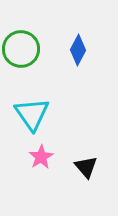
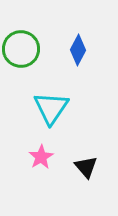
cyan triangle: moved 19 px right, 6 px up; rotated 9 degrees clockwise
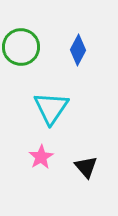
green circle: moved 2 px up
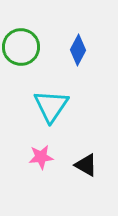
cyan triangle: moved 2 px up
pink star: rotated 25 degrees clockwise
black triangle: moved 2 px up; rotated 20 degrees counterclockwise
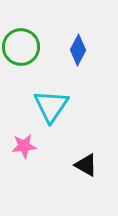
pink star: moved 17 px left, 11 px up
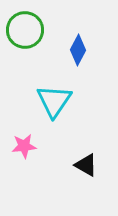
green circle: moved 4 px right, 17 px up
cyan triangle: moved 3 px right, 5 px up
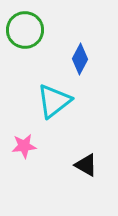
blue diamond: moved 2 px right, 9 px down
cyan triangle: rotated 18 degrees clockwise
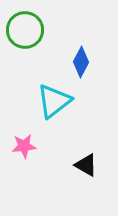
blue diamond: moved 1 px right, 3 px down
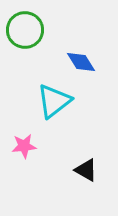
blue diamond: rotated 60 degrees counterclockwise
black triangle: moved 5 px down
